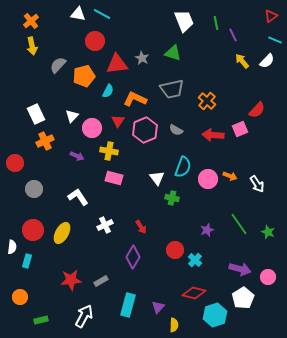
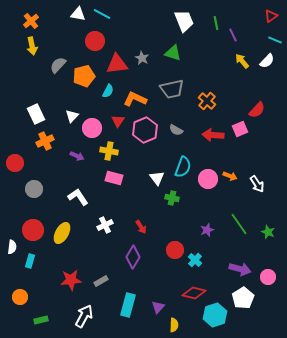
cyan rectangle at (27, 261): moved 3 px right
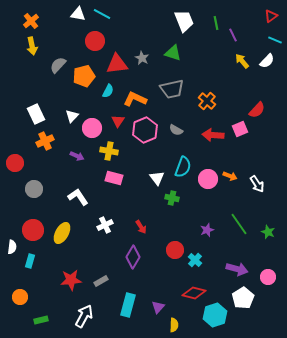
purple arrow at (240, 269): moved 3 px left
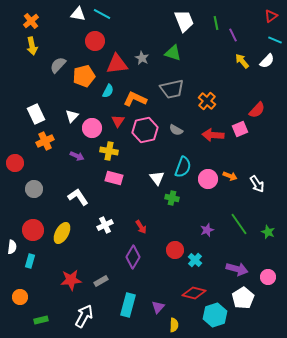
pink hexagon at (145, 130): rotated 10 degrees clockwise
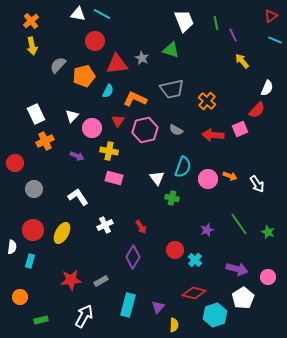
green triangle at (173, 53): moved 2 px left, 3 px up
white semicircle at (267, 61): moved 27 px down; rotated 21 degrees counterclockwise
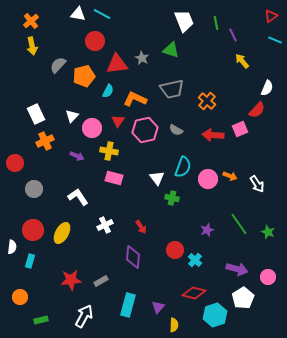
purple diamond at (133, 257): rotated 25 degrees counterclockwise
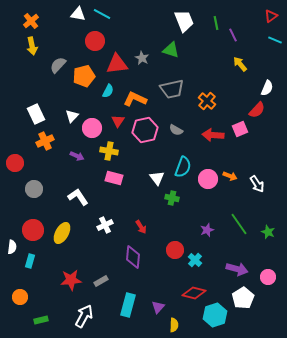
yellow arrow at (242, 61): moved 2 px left, 3 px down
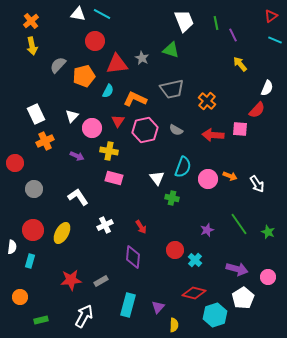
pink square at (240, 129): rotated 28 degrees clockwise
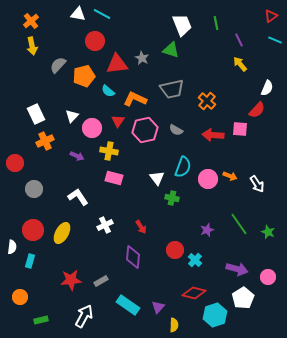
white trapezoid at (184, 21): moved 2 px left, 4 px down
purple line at (233, 35): moved 6 px right, 5 px down
cyan semicircle at (108, 91): rotated 104 degrees clockwise
cyan rectangle at (128, 305): rotated 70 degrees counterclockwise
